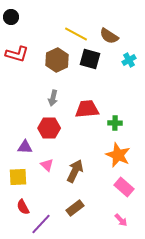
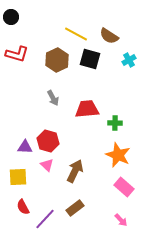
gray arrow: rotated 42 degrees counterclockwise
red hexagon: moved 1 px left, 13 px down; rotated 15 degrees clockwise
purple line: moved 4 px right, 5 px up
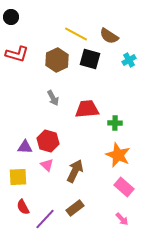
pink arrow: moved 1 px right, 1 px up
